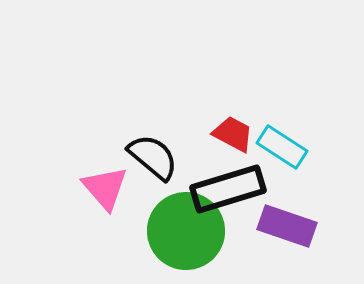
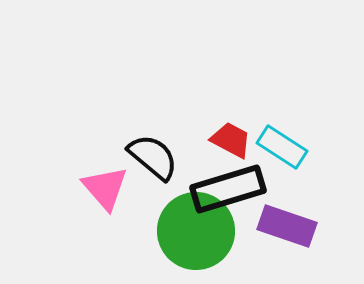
red trapezoid: moved 2 px left, 6 px down
green circle: moved 10 px right
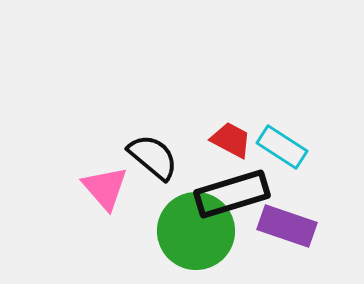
black rectangle: moved 4 px right, 5 px down
